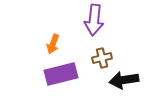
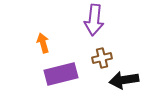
orange arrow: moved 10 px left, 1 px up; rotated 144 degrees clockwise
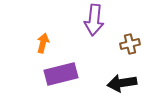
orange arrow: rotated 30 degrees clockwise
brown cross: moved 28 px right, 14 px up
black arrow: moved 2 px left, 3 px down
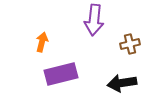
orange arrow: moved 1 px left, 1 px up
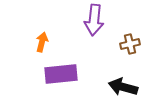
purple rectangle: rotated 8 degrees clockwise
black arrow: moved 1 px right, 4 px down; rotated 24 degrees clockwise
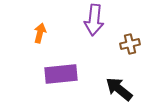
orange arrow: moved 2 px left, 9 px up
black arrow: moved 4 px left, 2 px down; rotated 24 degrees clockwise
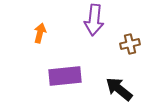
purple rectangle: moved 4 px right, 2 px down
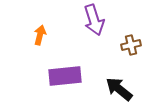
purple arrow: rotated 24 degrees counterclockwise
orange arrow: moved 2 px down
brown cross: moved 1 px right, 1 px down
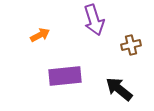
orange arrow: rotated 48 degrees clockwise
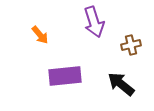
purple arrow: moved 2 px down
orange arrow: rotated 78 degrees clockwise
black arrow: moved 2 px right, 5 px up
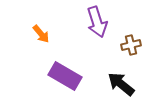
purple arrow: moved 3 px right
orange arrow: moved 1 px right, 1 px up
purple rectangle: rotated 36 degrees clockwise
